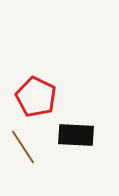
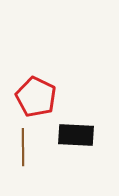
brown line: rotated 33 degrees clockwise
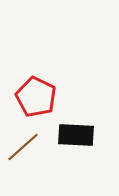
brown line: rotated 48 degrees clockwise
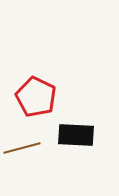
brown line: moved 1 px left, 1 px down; rotated 27 degrees clockwise
